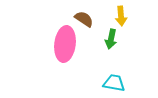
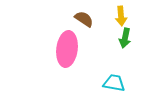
green arrow: moved 14 px right, 1 px up
pink ellipse: moved 2 px right, 5 px down
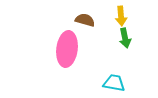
brown semicircle: moved 1 px right, 1 px down; rotated 18 degrees counterclockwise
green arrow: rotated 24 degrees counterclockwise
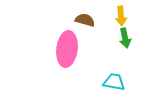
cyan trapezoid: moved 1 px up
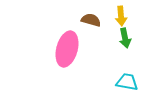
brown semicircle: moved 6 px right
pink ellipse: rotated 8 degrees clockwise
cyan trapezoid: moved 13 px right
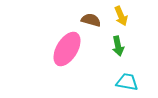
yellow arrow: rotated 18 degrees counterclockwise
green arrow: moved 7 px left, 8 px down
pink ellipse: rotated 16 degrees clockwise
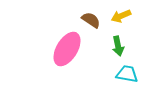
yellow arrow: rotated 90 degrees clockwise
brown semicircle: rotated 18 degrees clockwise
cyan trapezoid: moved 8 px up
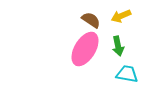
pink ellipse: moved 18 px right
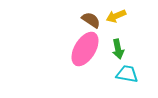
yellow arrow: moved 5 px left
green arrow: moved 3 px down
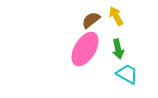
yellow arrow: rotated 84 degrees clockwise
brown semicircle: rotated 72 degrees counterclockwise
cyan trapezoid: rotated 20 degrees clockwise
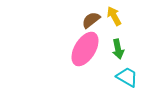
yellow arrow: moved 2 px left
cyan trapezoid: moved 3 px down
